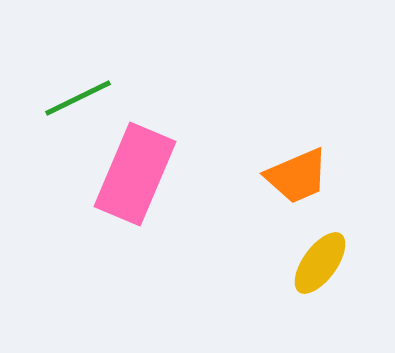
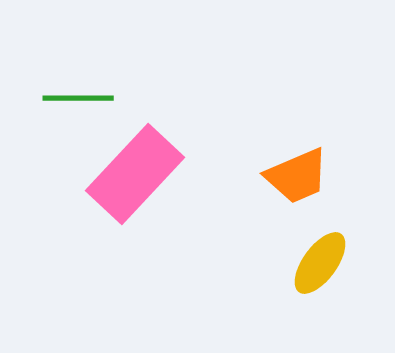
green line: rotated 26 degrees clockwise
pink rectangle: rotated 20 degrees clockwise
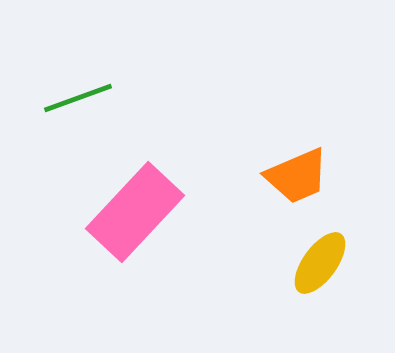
green line: rotated 20 degrees counterclockwise
pink rectangle: moved 38 px down
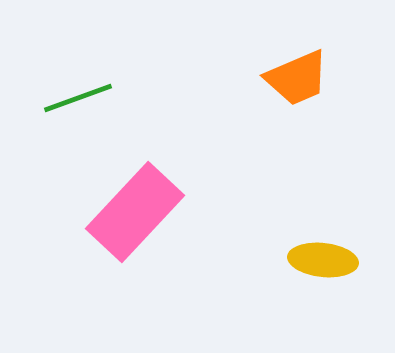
orange trapezoid: moved 98 px up
yellow ellipse: moved 3 px right, 3 px up; rotated 60 degrees clockwise
